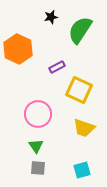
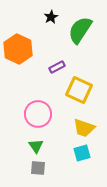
black star: rotated 16 degrees counterclockwise
cyan square: moved 17 px up
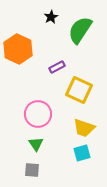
green triangle: moved 2 px up
gray square: moved 6 px left, 2 px down
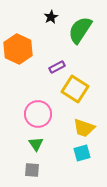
yellow square: moved 4 px left, 1 px up; rotated 8 degrees clockwise
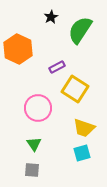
pink circle: moved 6 px up
green triangle: moved 2 px left
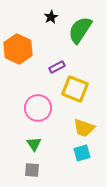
yellow square: rotated 12 degrees counterclockwise
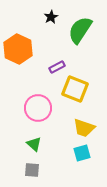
green triangle: rotated 14 degrees counterclockwise
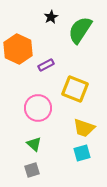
purple rectangle: moved 11 px left, 2 px up
gray square: rotated 21 degrees counterclockwise
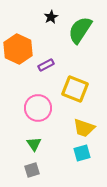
green triangle: rotated 14 degrees clockwise
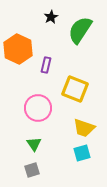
purple rectangle: rotated 49 degrees counterclockwise
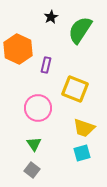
gray square: rotated 35 degrees counterclockwise
